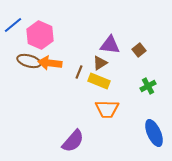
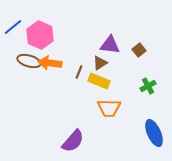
blue line: moved 2 px down
orange trapezoid: moved 2 px right, 1 px up
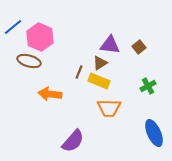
pink hexagon: moved 2 px down
brown square: moved 3 px up
orange arrow: moved 31 px down
